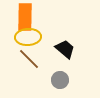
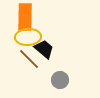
black trapezoid: moved 21 px left
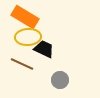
orange rectangle: rotated 60 degrees counterclockwise
black trapezoid: rotated 15 degrees counterclockwise
brown line: moved 7 px left, 5 px down; rotated 20 degrees counterclockwise
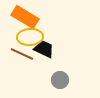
yellow ellipse: moved 2 px right
brown line: moved 10 px up
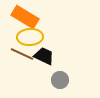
black trapezoid: moved 7 px down
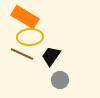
black trapezoid: moved 7 px right; rotated 80 degrees counterclockwise
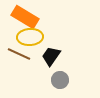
brown line: moved 3 px left
